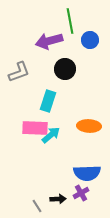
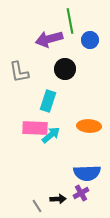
purple arrow: moved 2 px up
gray L-shape: rotated 100 degrees clockwise
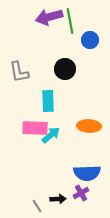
purple arrow: moved 22 px up
cyan rectangle: rotated 20 degrees counterclockwise
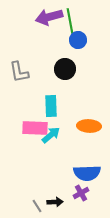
blue circle: moved 12 px left
cyan rectangle: moved 3 px right, 5 px down
black arrow: moved 3 px left, 3 px down
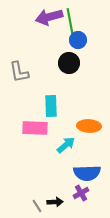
black circle: moved 4 px right, 6 px up
cyan arrow: moved 15 px right, 10 px down
